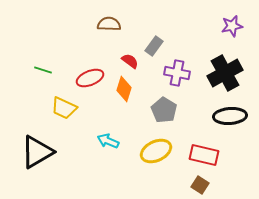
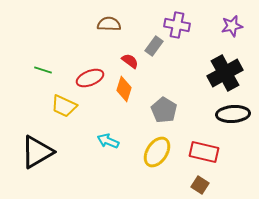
purple cross: moved 48 px up
yellow trapezoid: moved 2 px up
black ellipse: moved 3 px right, 2 px up
yellow ellipse: moved 1 px right, 1 px down; rotated 32 degrees counterclockwise
red rectangle: moved 3 px up
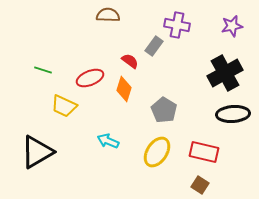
brown semicircle: moved 1 px left, 9 px up
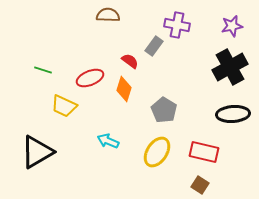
black cross: moved 5 px right, 6 px up
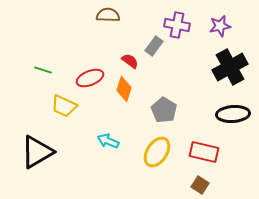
purple star: moved 12 px left
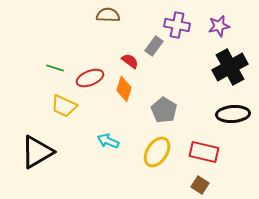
purple star: moved 1 px left
green line: moved 12 px right, 2 px up
